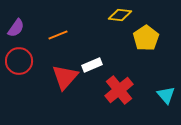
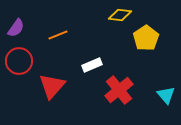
red triangle: moved 13 px left, 9 px down
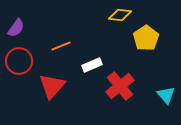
orange line: moved 3 px right, 11 px down
red cross: moved 1 px right, 4 px up
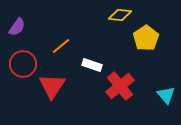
purple semicircle: moved 1 px right, 1 px up
orange line: rotated 18 degrees counterclockwise
red circle: moved 4 px right, 3 px down
white rectangle: rotated 42 degrees clockwise
red triangle: rotated 8 degrees counterclockwise
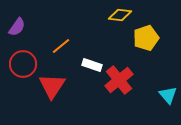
yellow pentagon: rotated 15 degrees clockwise
red cross: moved 1 px left, 6 px up
cyan triangle: moved 2 px right
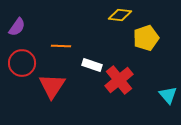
orange line: rotated 42 degrees clockwise
red circle: moved 1 px left, 1 px up
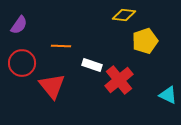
yellow diamond: moved 4 px right
purple semicircle: moved 2 px right, 2 px up
yellow pentagon: moved 1 px left, 3 px down
red triangle: rotated 12 degrees counterclockwise
cyan triangle: rotated 24 degrees counterclockwise
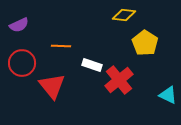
purple semicircle: rotated 30 degrees clockwise
yellow pentagon: moved 2 px down; rotated 20 degrees counterclockwise
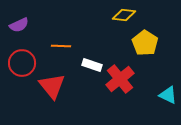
red cross: moved 1 px right, 1 px up
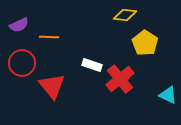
yellow diamond: moved 1 px right
orange line: moved 12 px left, 9 px up
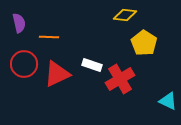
purple semicircle: moved 2 px up; rotated 78 degrees counterclockwise
yellow pentagon: moved 1 px left
red circle: moved 2 px right, 1 px down
red cross: rotated 8 degrees clockwise
red triangle: moved 5 px right, 12 px up; rotated 44 degrees clockwise
cyan triangle: moved 6 px down
